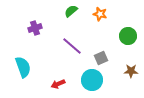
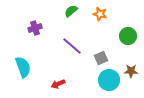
cyan circle: moved 17 px right
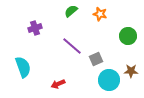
gray square: moved 5 px left, 1 px down
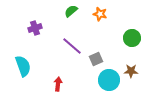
green circle: moved 4 px right, 2 px down
cyan semicircle: moved 1 px up
red arrow: rotated 120 degrees clockwise
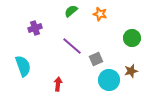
brown star: rotated 16 degrees counterclockwise
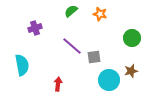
gray square: moved 2 px left, 2 px up; rotated 16 degrees clockwise
cyan semicircle: moved 1 px left, 1 px up; rotated 10 degrees clockwise
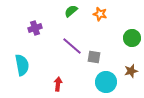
gray square: rotated 16 degrees clockwise
cyan circle: moved 3 px left, 2 px down
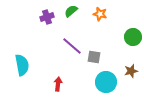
purple cross: moved 12 px right, 11 px up
green circle: moved 1 px right, 1 px up
